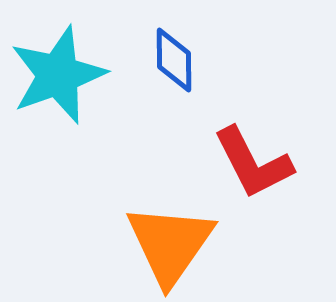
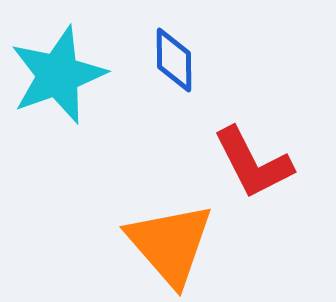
orange triangle: rotated 16 degrees counterclockwise
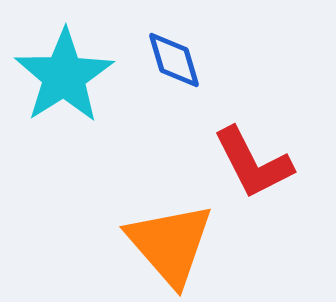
blue diamond: rotated 16 degrees counterclockwise
cyan star: moved 6 px right, 1 px down; rotated 12 degrees counterclockwise
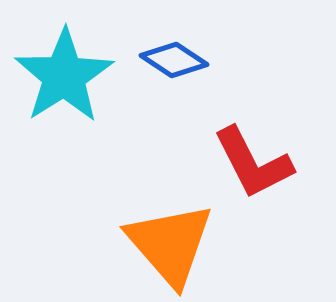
blue diamond: rotated 40 degrees counterclockwise
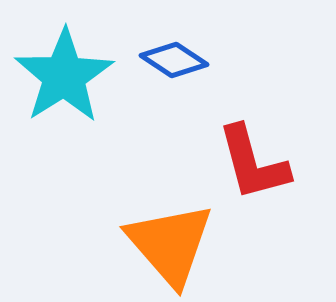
red L-shape: rotated 12 degrees clockwise
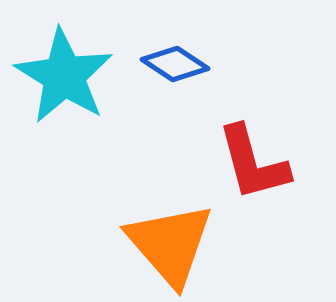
blue diamond: moved 1 px right, 4 px down
cyan star: rotated 8 degrees counterclockwise
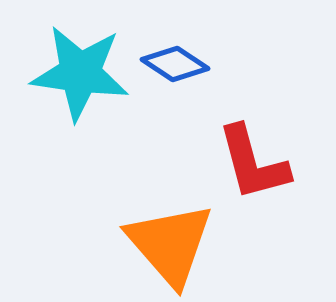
cyan star: moved 16 px right, 3 px up; rotated 24 degrees counterclockwise
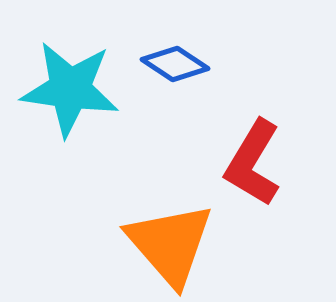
cyan star: moved 10 px left, 16 px down
red L-shape: rotated 46 degrees clockwise
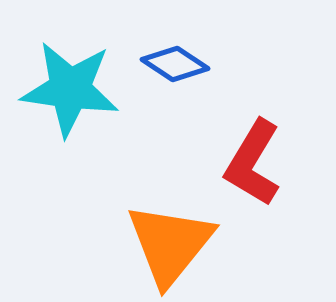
orange triangle: rotated 20 degrees clockwise
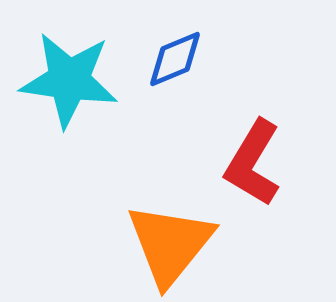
blue diamond: moved 5 px up; rotated 56 degrees counterclockwise
cyan star: moved 1 px left, 9 px up
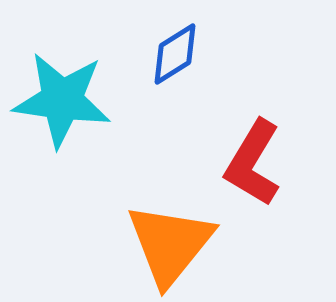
blue diamond: moved 5 px up; rotated 10 degrees counterclockwise
cyan star: moved 7 px left, 20 px down
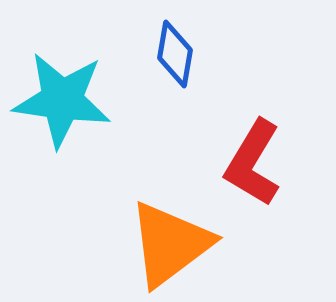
blue diamond: rotated 48 degrees counterclockwise
orange triangle: rotated 14 degrees clockwise
